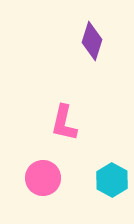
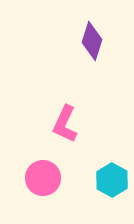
pink L-shape: moved 1 px right, 1 px down; rotated 12 degrees clockwise
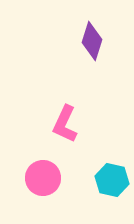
cyan hexagon: rotated 16 degrees counterclockwise
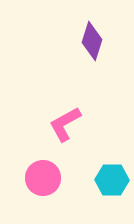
pink L-shape: rotated 36 degrees clockwise
cyan hexagon: rotated 12 degrees counterclockwise
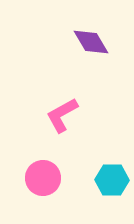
purple diamond: moved 1 px left, 1 px down; rotated 48 degrees counterclockwise
pink L-shape: moved 3 px left, 9 px up
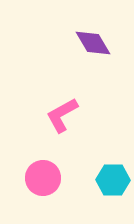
purple diamond: moved 2 px right, 1 px down
cyan hexagon: moved 1 px right
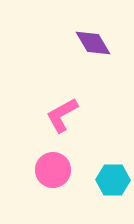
pink circle: moved 10 px right, 8 px up
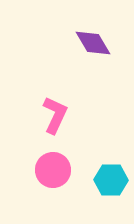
pink L-shape: moved 7 px left; rotated 144 degrees clockwise
cyan hexagon: moved 2 px left
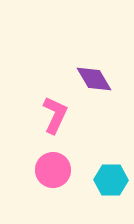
purple diamond: moved 1 px right, 36 px down
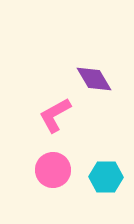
pink L-shape: rotated 144 degrees counterclockwise
cyan hexagon: moved 5 px left, 3 px up
